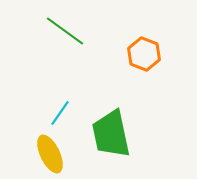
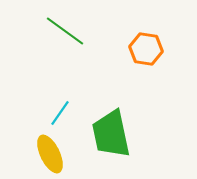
orange hexagon: moved 2 px right, 5 px up; rotated 12 degrees counterclockwise
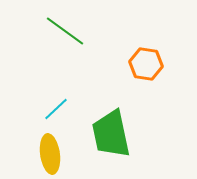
orange hexagon: moved 15 px down
cyan line: moved 4 px left, 4 px up; rotated 12 degrees clockwise
yellow ellipse: rotated 18 degrees clockwise
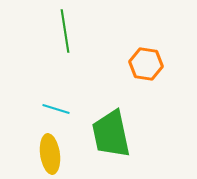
green line: rotated 45 degrees clockwise
cyan line: rotated 60 degrees clockwise
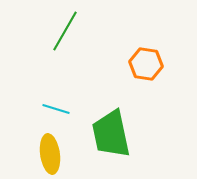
green line: rotated 39 degrees clockwise
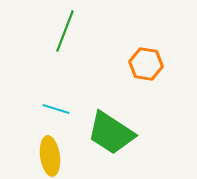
green line: rotated 9 degrees counterclockwise
green trapezoid: moved 1 px up; rotated 45 degrees counterclockwise
yellow ellipse: moved 2 px down
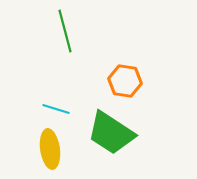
green line: rotated 36 degrees counterclockwise
orange hexagon: moved 21 px left, 17 px down
yellow ellipse: moved 7 px up
